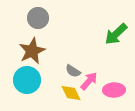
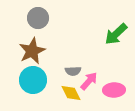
gray semicircle: rotated 35 degrees counterclockwise
cyan circle: moved 6 px right
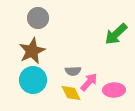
pink arrow: moved 1 px down
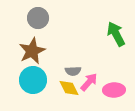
green arrow: rotated 105 degrees clockwise
yellow diamond: moved 2 px left, 5 px up
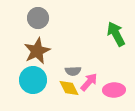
brown star: moved 5 px right
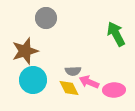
gray circle: moved 8 px right
brown star: moved 12 px left; rotated 8 degrees clockwise
pink arrow: rotated 108 degrees counterclockwise
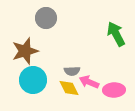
gray semicircle: moved 1 px left
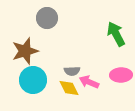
gray circle: moved 1 px right
pink ellipse: moved 7 px right, 15 px up
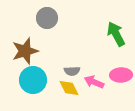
pink arrow: moved 5 px right
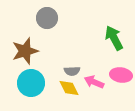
green arrow: moved 2 px left, 4 px down
pink ellipse: rotated 10 degrees clockwise
cyan circle: moved 2 px left, 3 px down
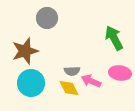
pink ellipse: moved 1 px left, 2 px up
pink arrow: moved 3 px left, 1 px up
